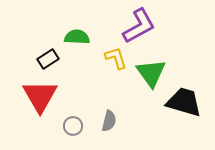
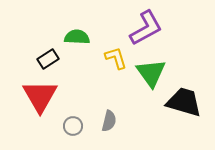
purple L-shape: moved 7 px right, 2 px down
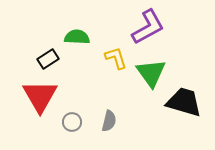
purple L-shape: moved 2 px right, 1 px up
gray circle: moved 1 px left, 4 px up
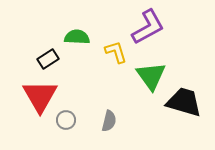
yellow L-shape: moved 6 px up
green triangle: moved 3 px down
gray circle: moved 6 px left, 2 px up
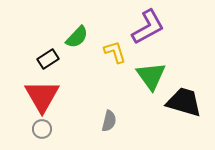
green semicircle: rotated 130 degrees clockwise
yellow L-shape: moved 1 px left
red triangle: moved 2 px right
gray circle: moved 24 px left, 9 px down
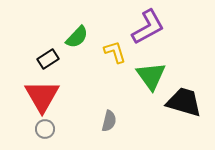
gray circle: moved 3 px right
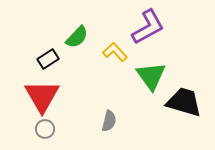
yellow L-shape: rotated 25 degrees counterclockwise
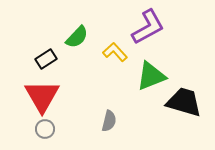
black rectangle: moved 2 px left
green triangle: rotated 44 degrees clockwise
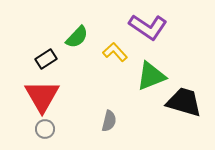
purple L-shape: rotated 63 degrees clockwise
